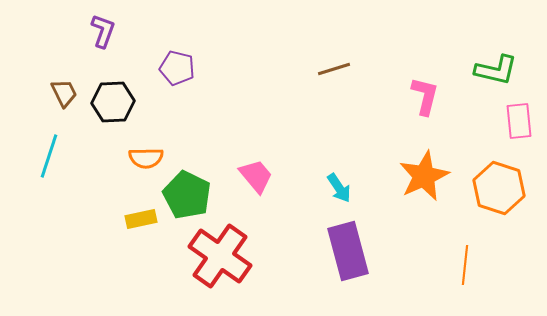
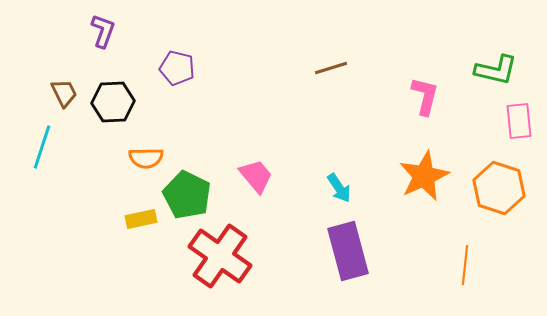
brown line: moved 3 px left, 1 px up
cyan line: moved 7 px left, 9 px up
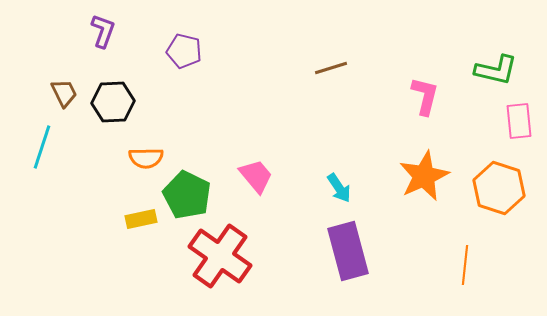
purple pentagon: moved 7 px right, 17 px up
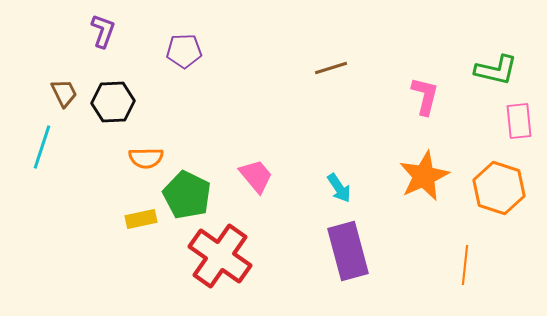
purple pentagon: rotated 16 degrees counterclockwise
